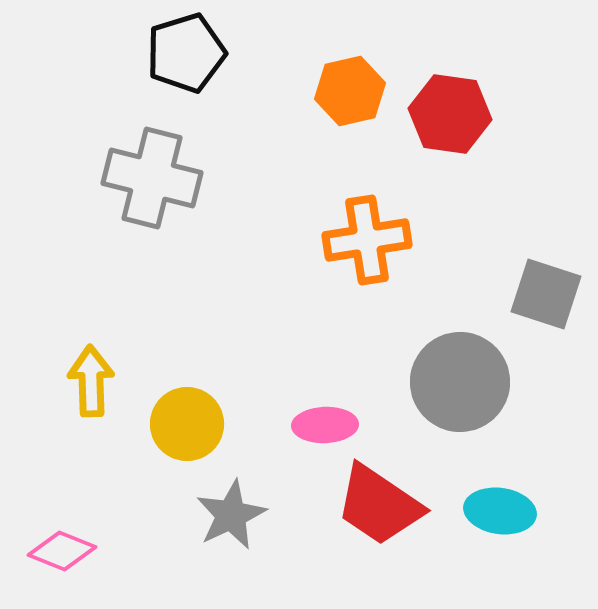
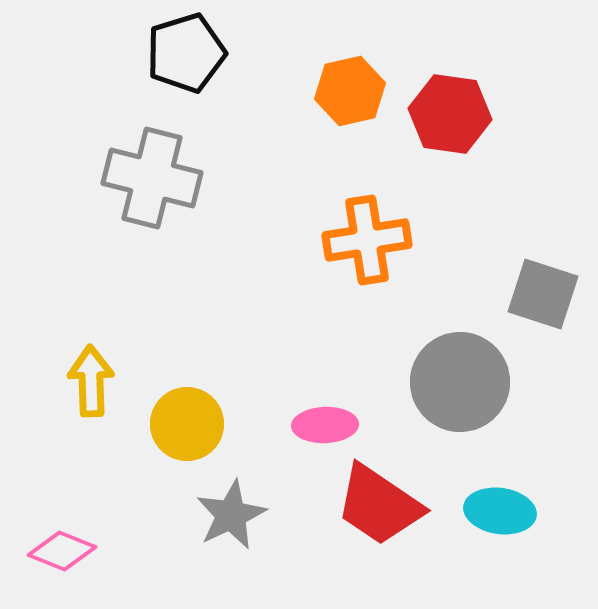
gray square: moved 3 px left
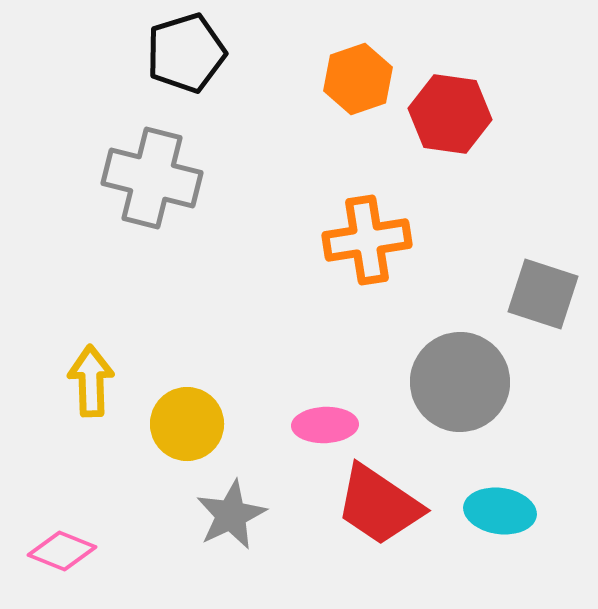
orange hexagon: moved 8 px right, 12 px up; rotated 6 degrees counterclockwise
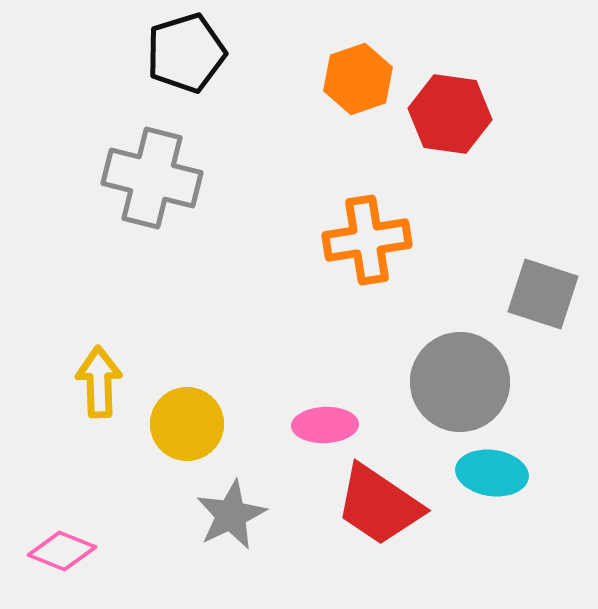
yellow arrow: moved 8 px right, 1 px down
cyan ellipse: moved 8 px left, 38 px up
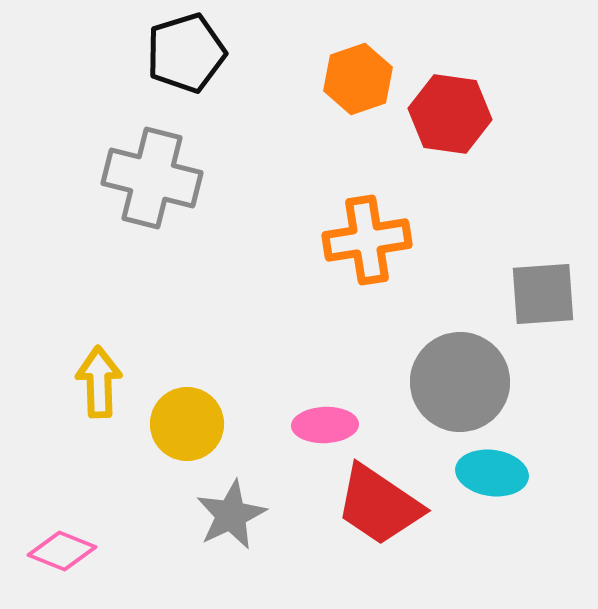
gray square: rotated 22 degrees counterclockwise
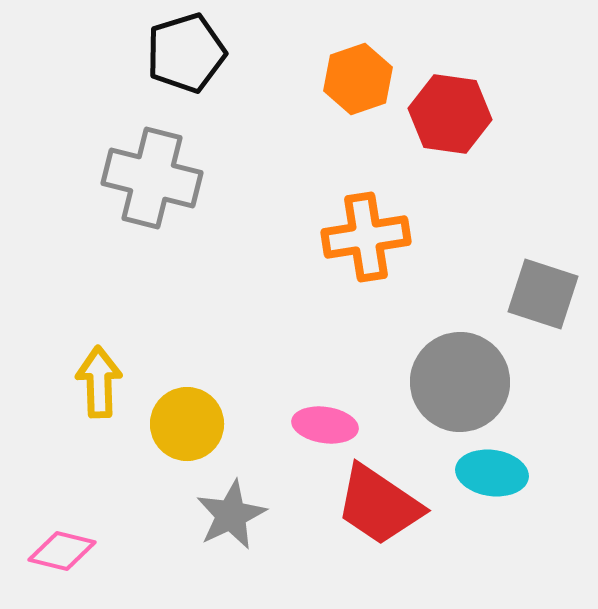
orange cross: moved 1 px left, 3 px up
gray square: rotated 22 degrees clockwise
pink ellipse: rotated 10 degrees clockwise
pink diamond: rotated 8 degrees counterclockwise
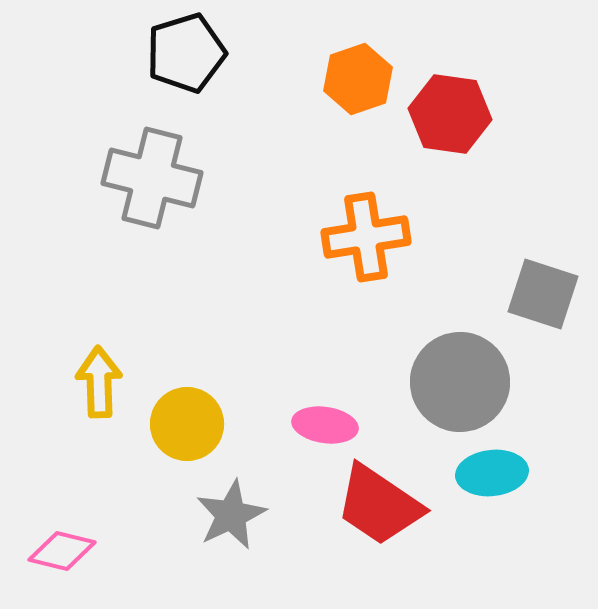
cyan ellipse: rotated 14 degrees counterclockwise
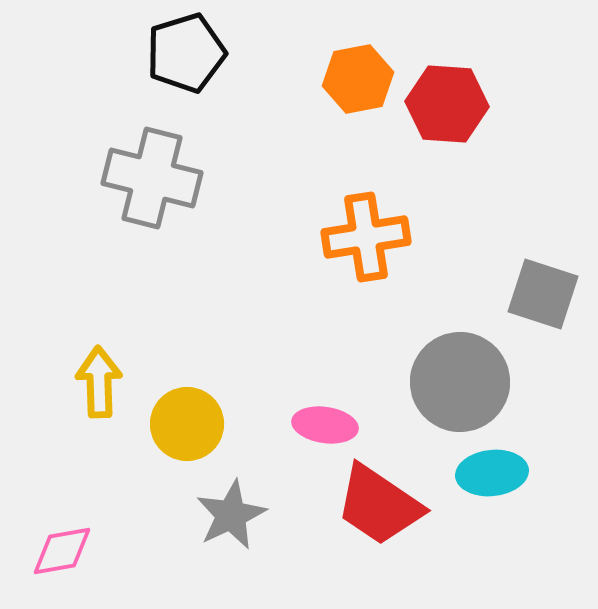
orange hexagon: rotated 8 degrees clockwise
red hexagon: moved 3 px left, 10 px up; rotated 4 degrees counterclockwise
pink diamond: rotated 24 degrees counterclockwise
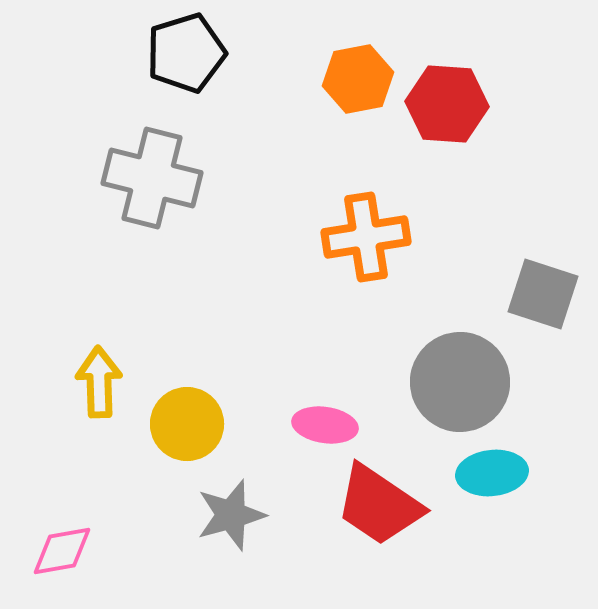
gray star: rotated 10 degrees clockwise
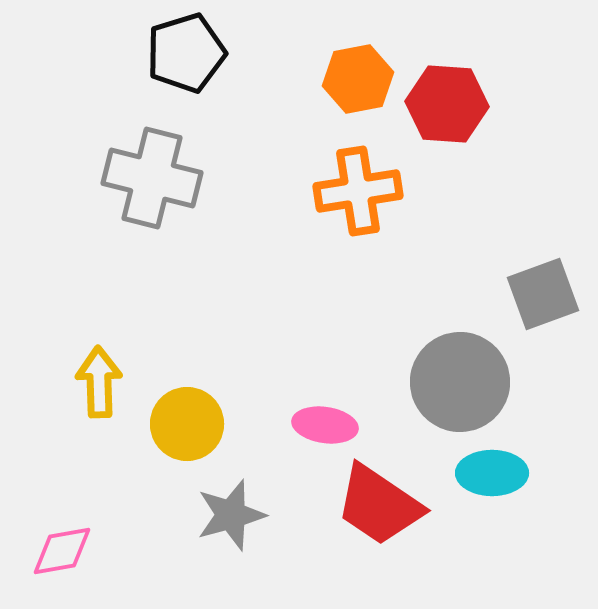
orange cross: moved 8 px left, 46 px up
gray square: rotated 38 degrees counterclockwise
cyan ellipse: rotated 6 degrees clockwise
